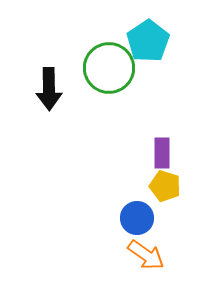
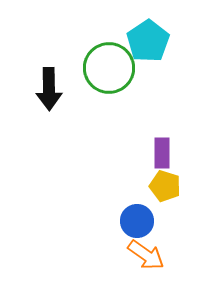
blue circle: moved 3 px down
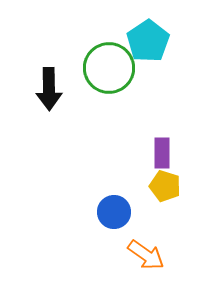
blue circle: moved 23 px left, 9 px up
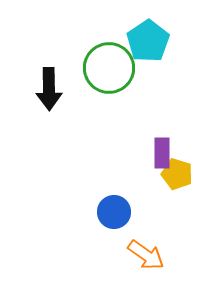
yellow pentagon: moved 12 px right, 12 px up
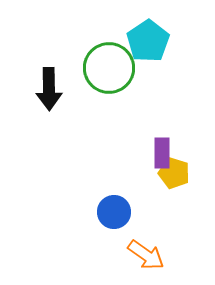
yellow pentagon: moved 3 px left, 1 px up
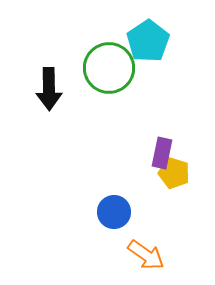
purple rectangle: rotated 12 degrees clockwise
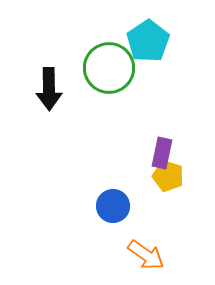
yellow pentagon: moved 6 px left, 3 px down
blue circle: moved 1 px left, 6 px up
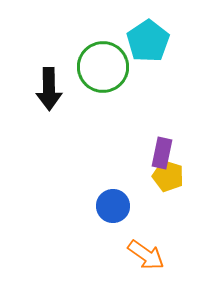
green circle: moved 6 px left, 1 px up
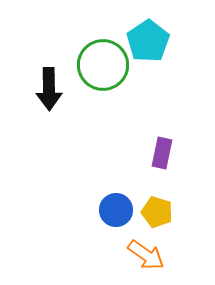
green circle: moved 2 px up
yellow pentagon: moved 11 px left, 36 px down
blue circle: moved 3 px right, 4 px down
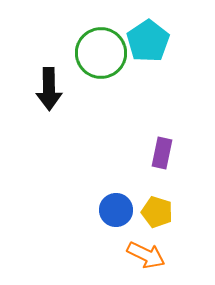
green circle: moved 2 px left, 12 px up
orange arrow: rotated 9 degrees counterclockwise
